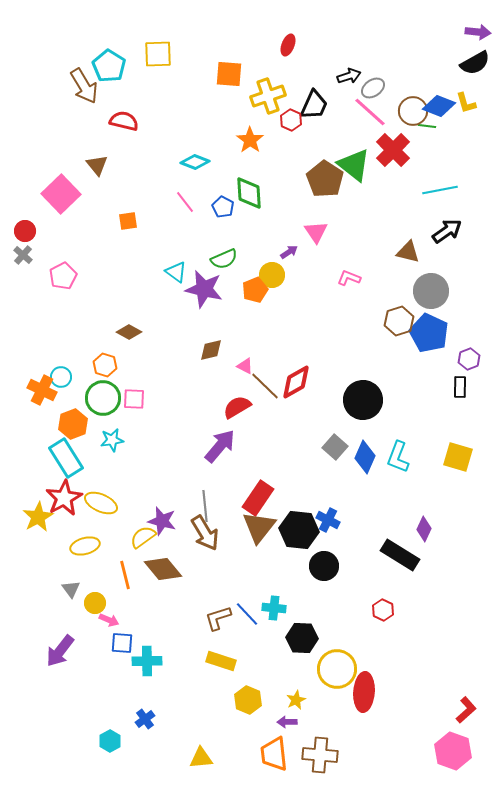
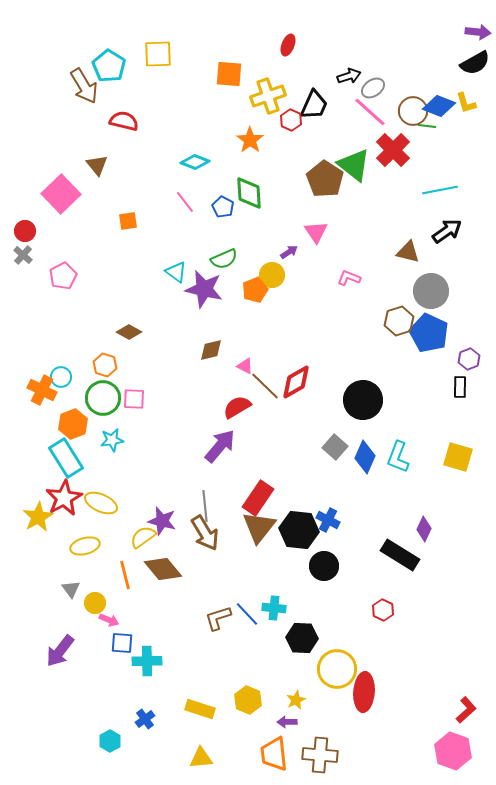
yellow rectangle at (221, 661): moved 21 px left, 48 px down
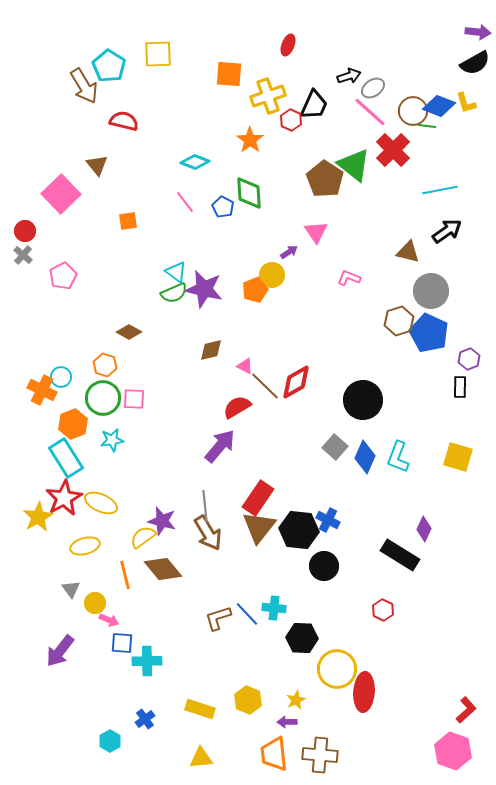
green semicircle at (224, 259): moved 50 px left, 34 px down
brown arrow at (205, 533): moved 3 px right
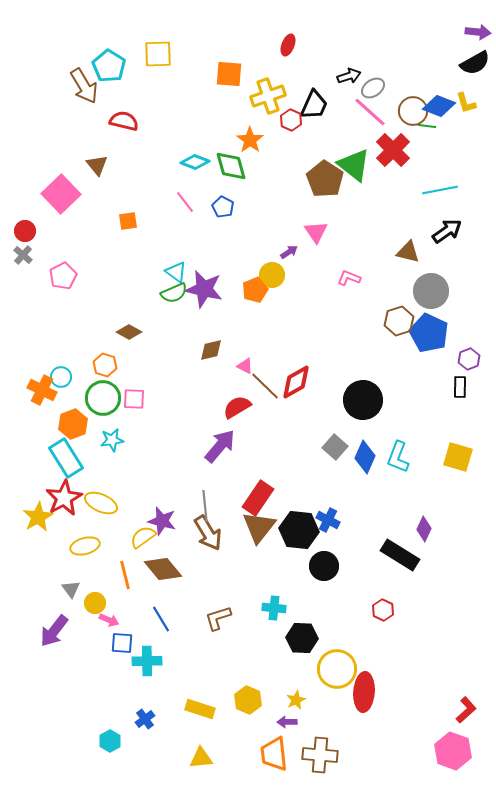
green diamond at (249, 193): moved 18 px left, 27 px up; rotated 12 degrees counterclockwise
blue line at (247, 614): moved 86 px left, 5 px down; rotated 12 degrees clockwise
purple arrow at (60, 651): moved 6 px left, 20 px up
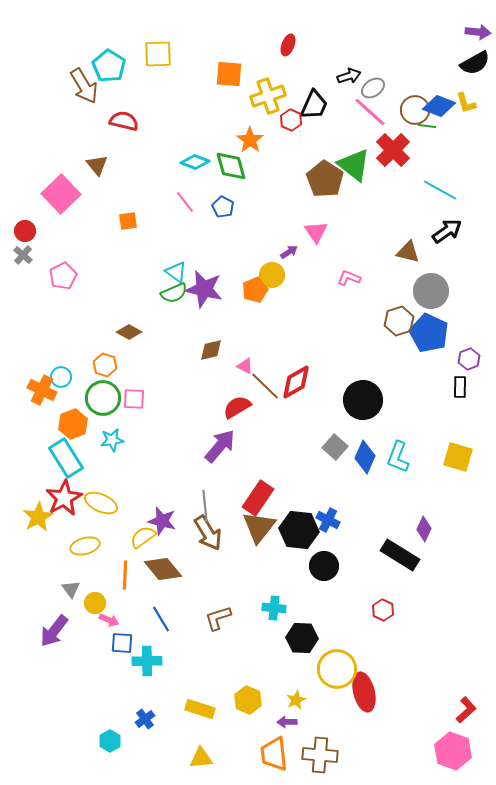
brown circle at (413, 111): moved 2 px right, 1 px up
cyan line at (440, 190): rotated 40 degrees clockwise
orange line at (125, 575): rotated 16 degrees clockwise
red ellipse at (364, 692): rotated 18 degrees counterclockwise
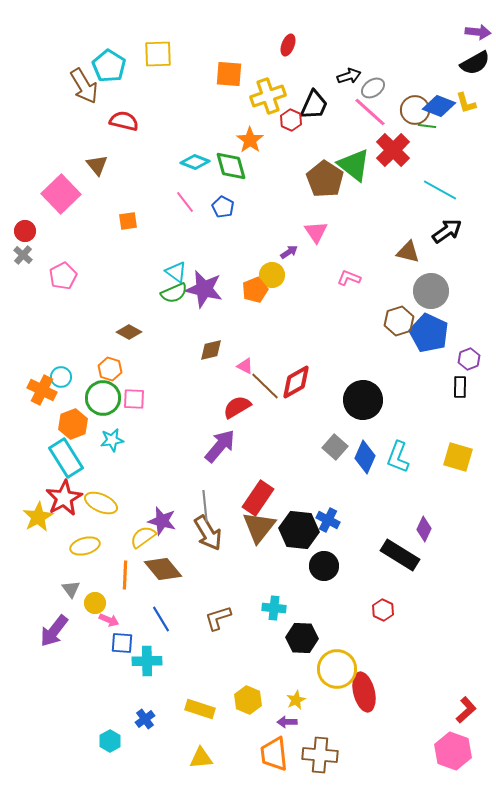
orange hexagon at (105, 365): moved 5 px right, 4 px down
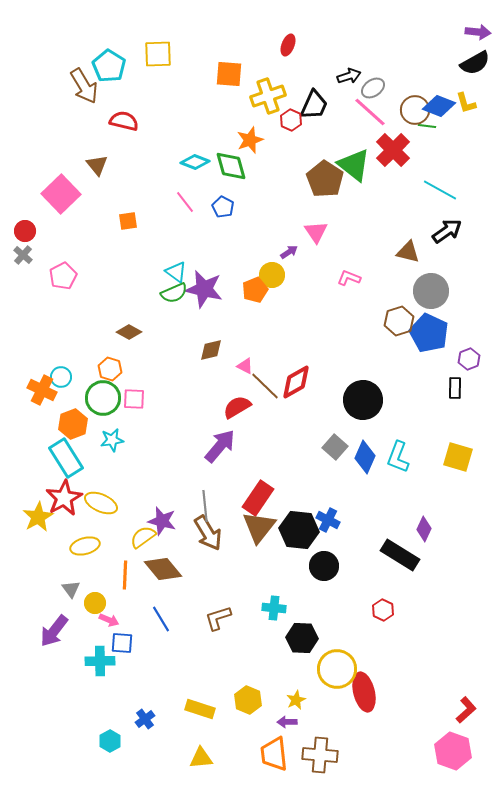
orange star at (250, 140): rotated 16 degrees clockwise
black rectangle at (460, 387): moved 5 px left, 1 px down
cyan cross at (147, 661): moved 47 px left
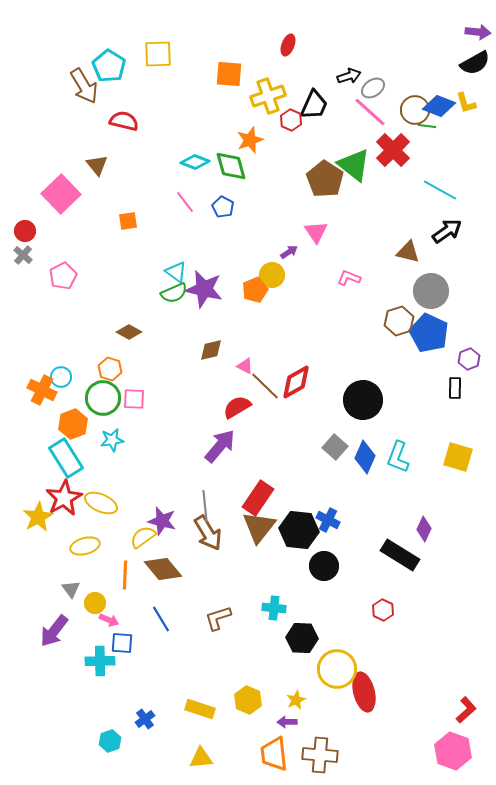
cyan hexagon at (110, 741): rotated 10 degrees clockwise
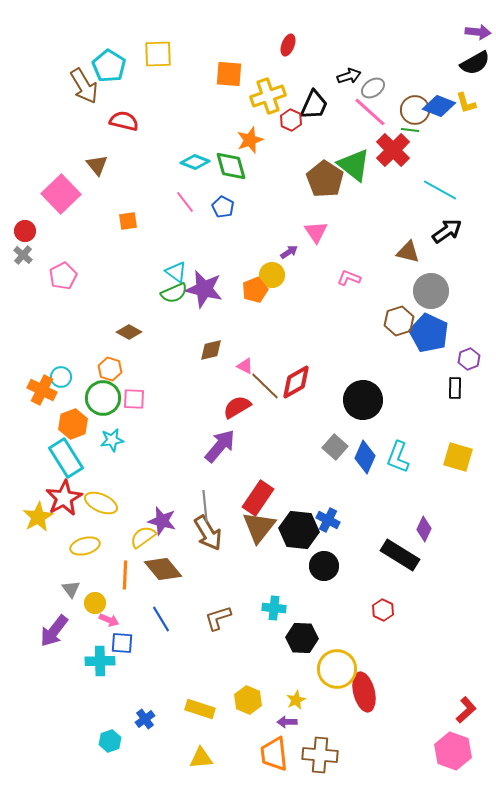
green line at (427, 126): moved 17 px left, 4 px down
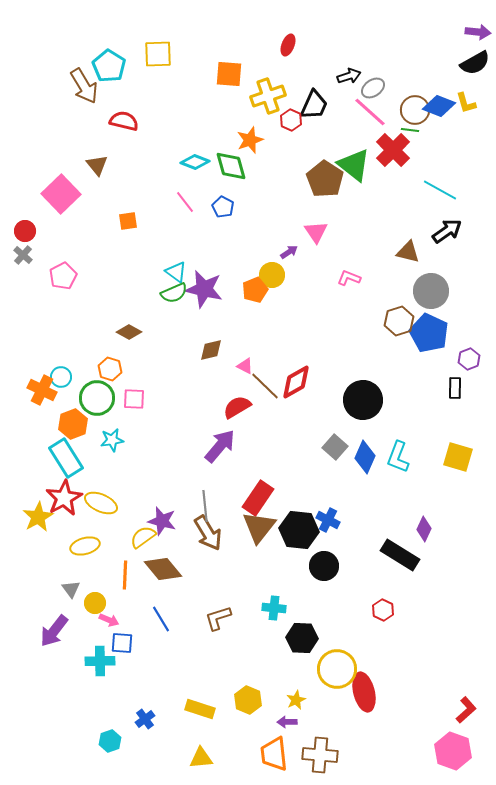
green circle at (103, 398): moved 6 px left
